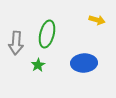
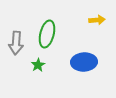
yellow arrow: rotated 21 degrees counterclockwise
blue ellipse: moved 1 px up
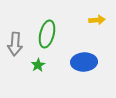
gray arrow: moved 1 px left, 1 px down
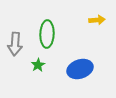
green ellipse: rotated 12 degrees counterclockwise
blue ellipse: moved 4 px left, 7 px down; rotated 15 degrees counterclockwise
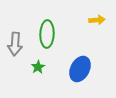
green star: moved 2 px down
blue ellipse: rotated 45 degrees counterclockwise
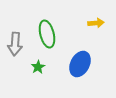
yellow arrow: moved 1 px left, 3 px down
green ellipse: rotated 16 degrees counterclockwise
blue ellipse: moved 5 px up
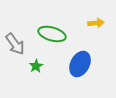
green ellipse: moved 5 px right; rotated 60 degrees counterclockwise
gray arrow: rotated 40 degrees counterclockwise
green star: moved 2 px left, 1 px up
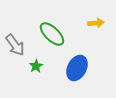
green ellipse: rotated 28 degrees clockwise
gray arrow: moved 1 px down
blue ellipse: moved 3 px left, 4 px down
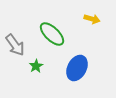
yellow arrow: moved 4 px left, 4 px up; rotated 21 degrees clockwise
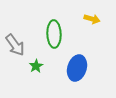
green ellipse: moved 2 px right; rotated 44 degrees clockwise
blue ellipse: rotated 10 degrees counterclockwise
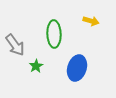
yellow arrow: moved 1 px left, 2 px down
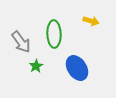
gray arrow: moved 6 px right, 3 px up
blue ellipse: rotated 50 degrees counterclockwise
